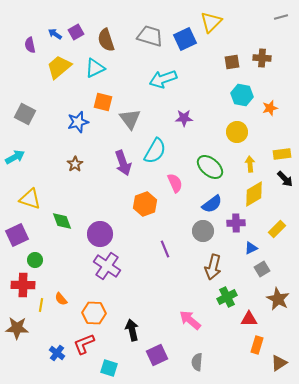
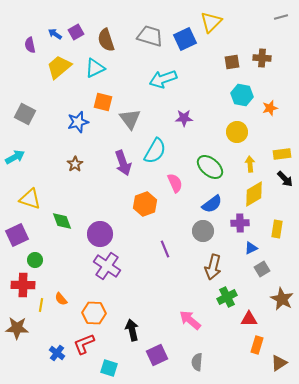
purple cross at (236, 223): moved 4 px right
yellow rectangle at (277, 229): rotated 36 degrees counterclockwise
brown star at (278, 299): moved 4 px right
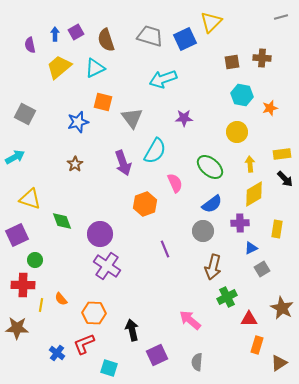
blue arrow at (55, 34): rotated 56 degrees clockwise
gray triangle at (130, 119): moved 2 px right, 1 px up
brown star at (282, 299): moved 9 px down
